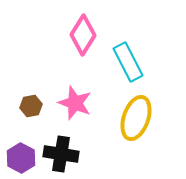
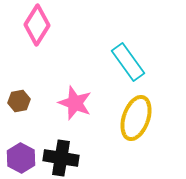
pink diamond: moved 46 px left, 10 px up
cyan rectangle: rotated 9 degrees counterclockwise
brown hexagon: moved 12 px left, 5 px up
black cross: moved 4 px down
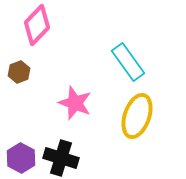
pink diamond: rotated 12 degrees clockwise
brown hexagon: moved 29 px up; rotated 10 degrees counterclockwise
yellow ellipse: moved 1 px right, 2 px up
black cross: rotated 8 degrees clockwise
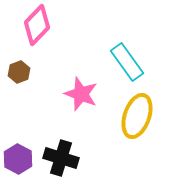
cyan rectangle: moved 1 px left
pink star: moved 6 px right, 9 px up
purple hexagon: moved 3 px left, 1 px down
